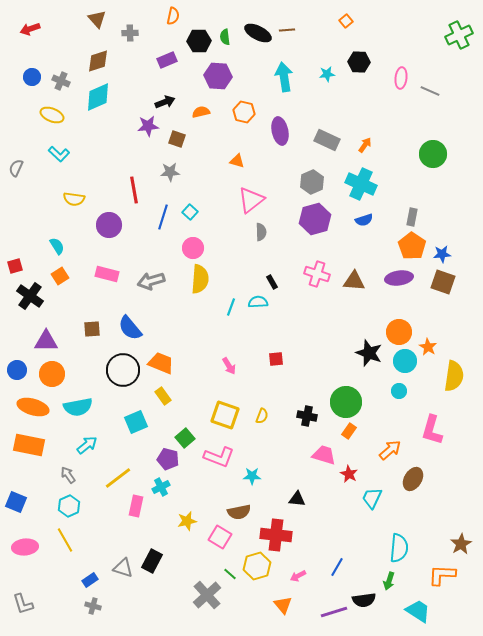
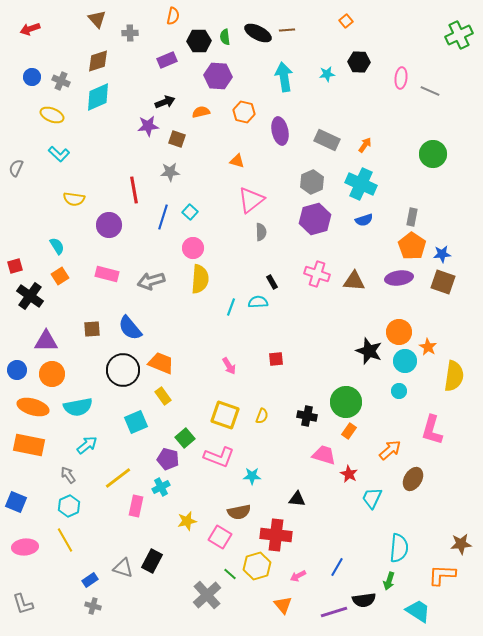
black star at (369, 353): moved 2 px up
brown star at (461, 544): rotated 25 degrees clockwise
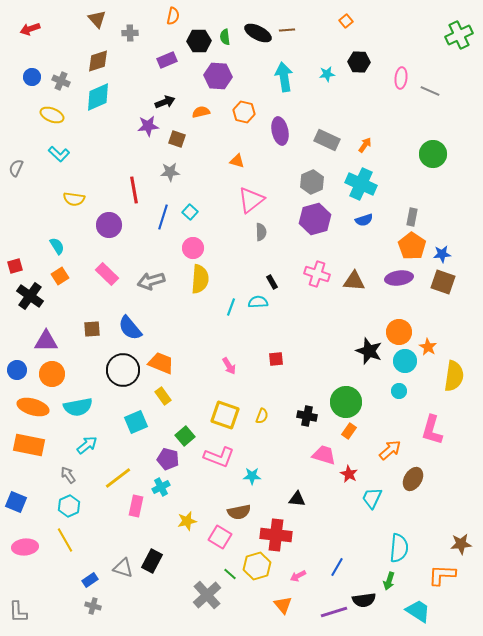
pink rectangle at (107, 274): rotated 30 degrees clockwise
green square at (185, 438): moved 2 px up
gray L-shape at (23, 604): moved 5 px left, 8 px down; rotated 15 degrees clockwise
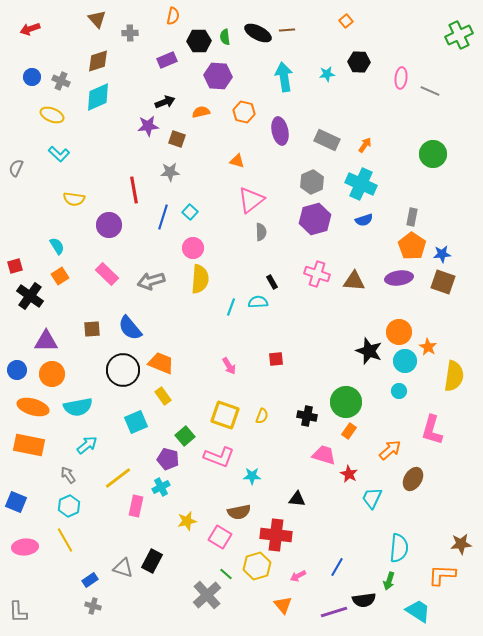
green line at (230, 574): moved 4 px left
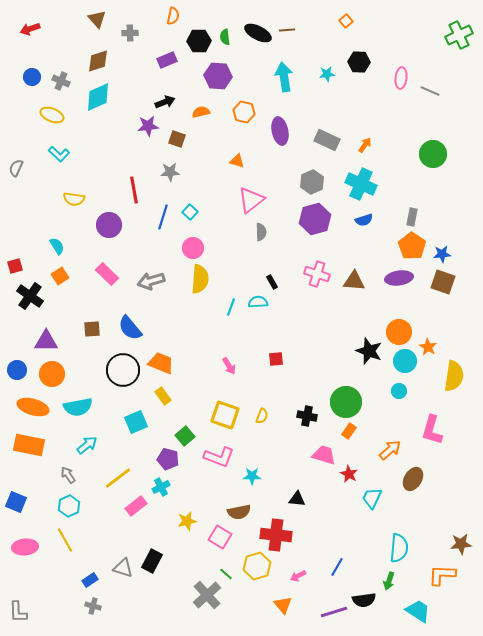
pink rectangle at (136, 506): rotated 40 degrees clockwise
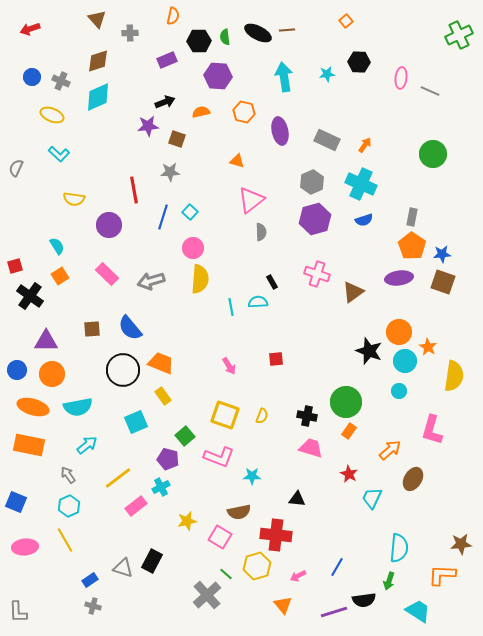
brown triangle at (354, 281): moved 1 px left, 11 px down; rotated 40 degrees counterclockwise
cyan line at (231, 307): rotated 30 degrees counterclockwise
pink trapezoid at (324, 455): moved 13 px left, 7 px up
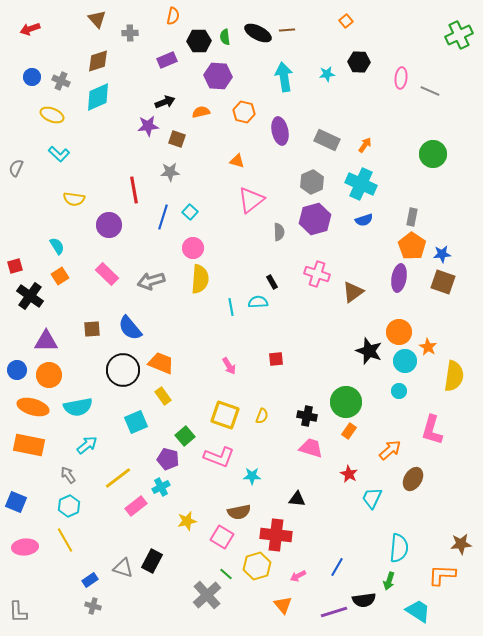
gray semicircle at (261, 232): moved 18 px right
purple ellipse at (399, 278): rotated 72 degrees counterclockwise
orange circle at (52, 374): moved 3 px left, 1 px down
pink square at (220, 537): moved 2 px right
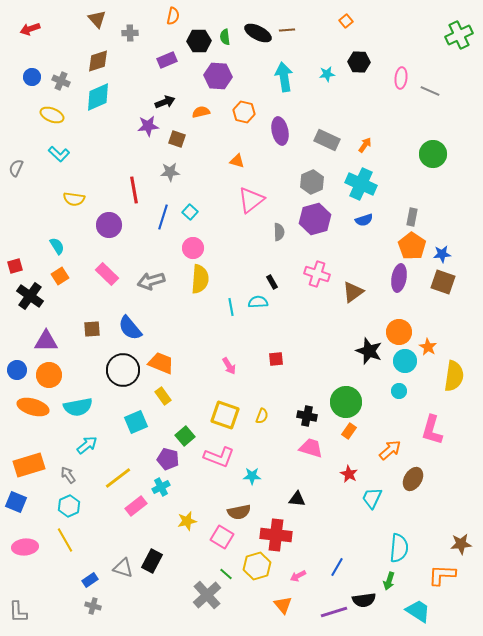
orange rectangle at (29, 445): moved 20 px down; rotated 28 degrees counterclockwise
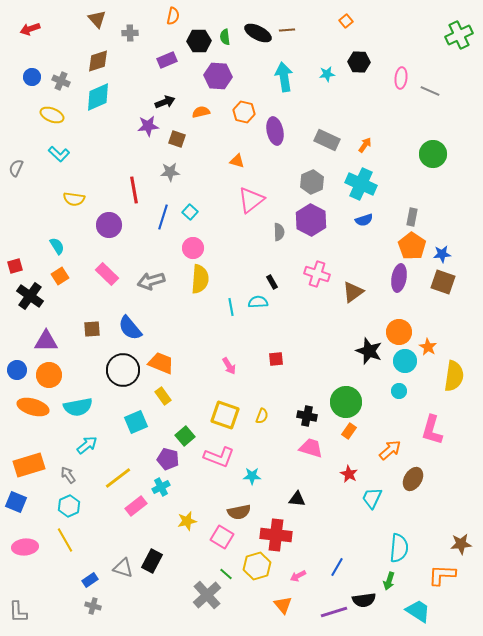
purple ellipse at (280, 131): moved 5 px left
purple hexagon at (315, 219): moved 4 px left, 1 px down; rotated 16 degrees counterclockwise
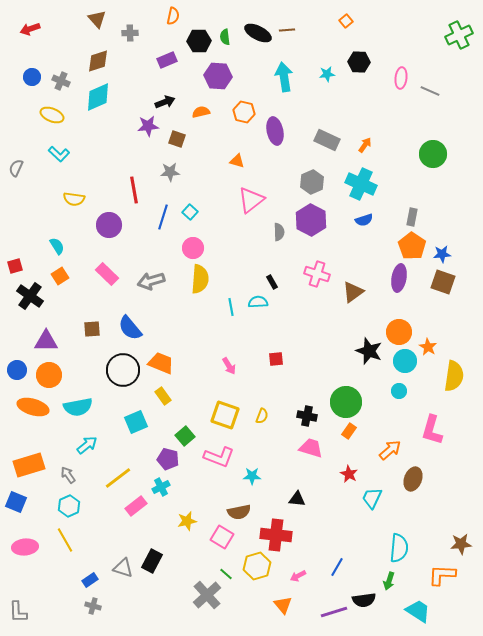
brown ellipse at (413, 479): rotated 10 degrees counterclockwise
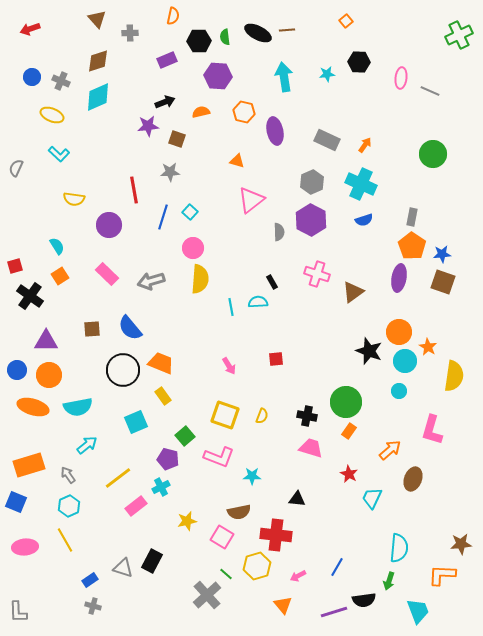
cyan trapezoid at (418, 611): rotated 36 degrees clockwise
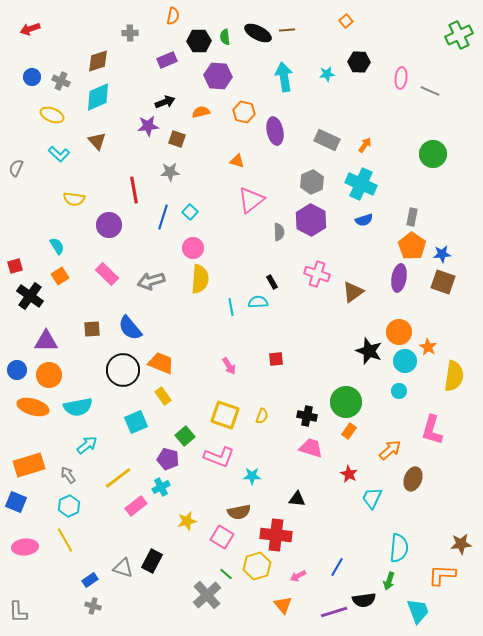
brown triangle at (97, 19): moved 122 px down
